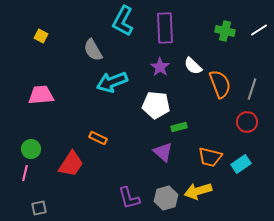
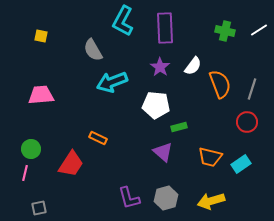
yellow square: rotated 16 degrees counterclockwise
white semicircle: rotated 96 degrees counterclockwise
yellow arrow: moved 13 px right, 10 px down
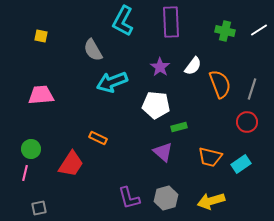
purple rectangle: moved 6 px right, 6 px up
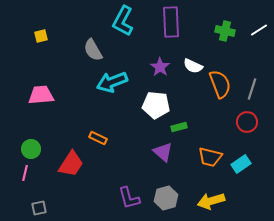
yellow square: rotated 24 degrees counterclockwise
white semicircle: rotated 78 degrees clockwise
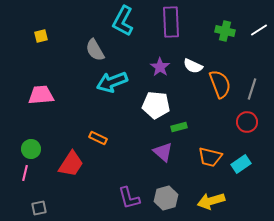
gray semicircle: moved 2 px right
